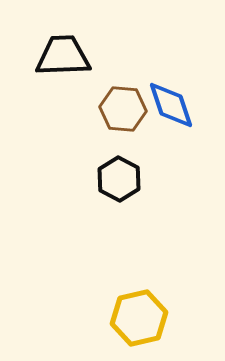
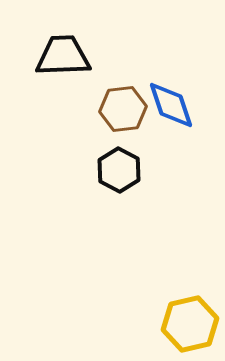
brown hexagon: rotated 12 degrees counterclockwise
black hexagon: moved 9 px up
yellow hexagon: moved 51 px right, 6 px down
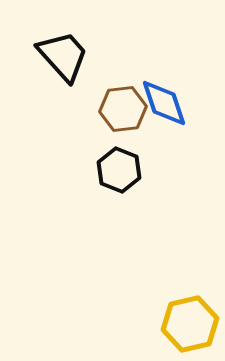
black trapezoid: rotated 50 degrees clockwise
blue diamond: moved 7 px left, 2 px up
black hexagon: rotated 6 degrees counterclockwise
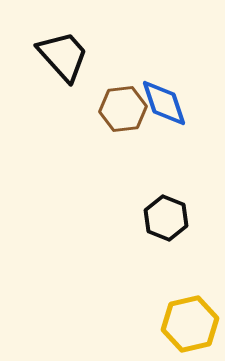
black hexagon: moved 47 px right, 48 px down
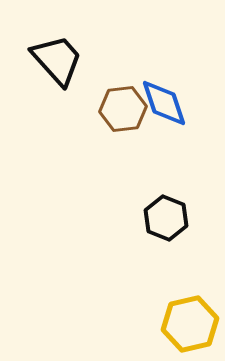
black trapezoid: moved 6 px left, 4 px down
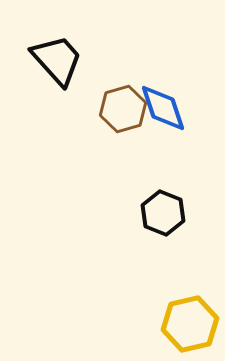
blue diamond: moved 1 px left, 5 px down
brown hexagon: rotated 9 degrees counterclockwise
black hexagon: moved 3 px left, 5 px up
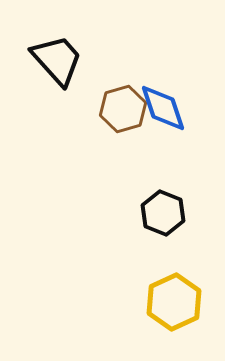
yellow hexagon: moved 16 px left, 22 px up; rotated 12 degrees counterclockwise
